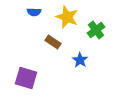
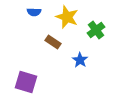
purple square: moved 4 px down
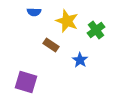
yellow star: moved 4 px down
brown rectangle: moved 2 px left, 3 px down
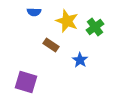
green cross: moved 1 px left, 3 px up
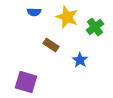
yellow star: moved 4 px up
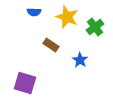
purple square: moved 1 px left, 1 px down
